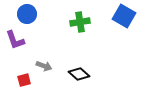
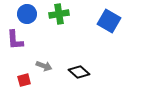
blue square: moved 15 px left, 5 px down
green cross: moved 21 px left, 8 px up
purple L-shape: rotated 15 degrees clockwise
black diamond: moved 2 px up
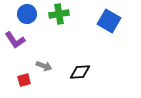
purple L-shape: rotated 30 degrees counterclockwise
black diamond: moved 1 px right; rotated 45 degrees counterclockwise
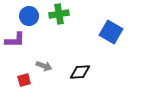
blue circle: moved 2 px right, 2 px down
blue square: moved 2 px right, 11 px down
purple L-shape: rotated 55 degrees counterclockwise
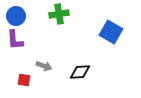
blue circle: moved 13 px left
purple L-shape: rotated 85 degrees clockwise
red square: rotated 24 degrees clockwise
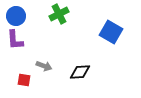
green cross: rotated 18 degrees counterclockwise
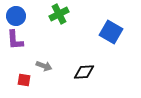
black diamond: moved 4 px right
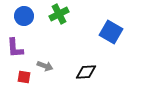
blue circle: moved 8 px right
purple L-shape: moved 8 px down
gray arrow: moved 1 px right
black diamond: moved 2 px right
red square: moved 3 px up
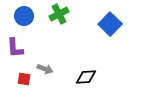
blue square: moved 1 px left, 8 px up; rotated 15 degrees clockwise
gray arrow: moved 3 px down
black diamond: moved 5 px down
red square: moved 2 px down
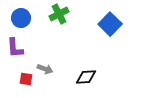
blue circle: moved 3 px left, 2 px down
red square: moved 2 px right
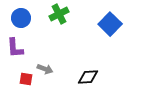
black diamond: moved 2 px right
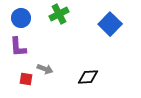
purple L-shape: moved 3 px right, 1 px up
